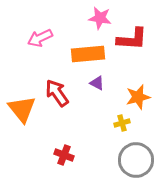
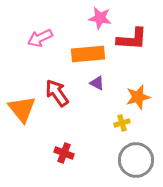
red cross: moved 2 px up
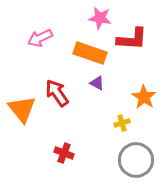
orange rectangle: moved 2 px right, 1 px up; rotated 24 degrees clockwise
orange star: moved 6 px right; rotated 25 degrees counterclockwise
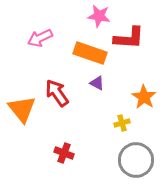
pink star: moved 1 px left, 2 px up
red L-shape: moved 3 px left, 1 px up
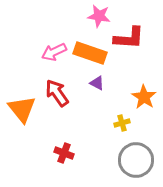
pink arrow: moved 14 px right, 14 px down
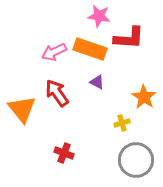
orange rectangle: moved 4 px up
purple triangle: moved 1 px up
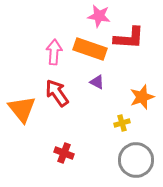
pink arrow: rotated 120 degrees clockwise
orange star: moved 2 px left; rotated 20 degrees clockwise
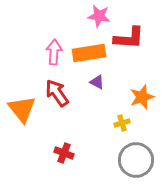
orange rectangle: moved 1 px left, 4 px down; rotated 28 degrees counterclockwise
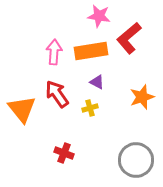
red L-shape: rotated 136 degrees clockwise
orange rectangle: moved 2 px right, 2 px up
red arrow: moved 1 px down
yellow cross: moved 32 px left, 15 px up
